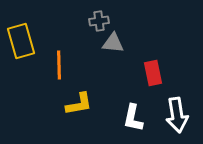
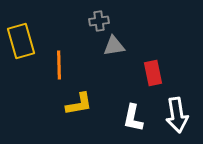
gray triangle: moved 1 px right, 3 px down; rotated 15 degrees counterclockwise
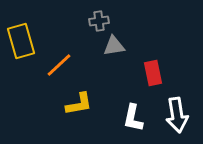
orange line: rotated 48 degrees clockwise
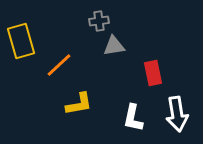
white arrow: moved 1 px up
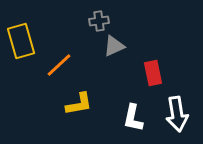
gray triangle: rotated 15 degrees counterclockwise
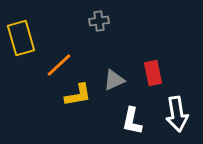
yellow rectangle: moved 3 px up
gray triangle: moved 34 px down
yellow L-shape: moved 1 px left, 9 px up
white L-shape: moved 1 px left, 3 px down
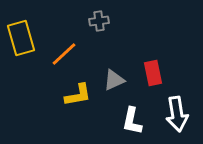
orange line: moved 5 px right, 11 px up
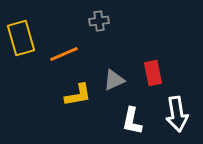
orange line: rotated 20 degrees clockwise
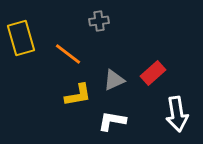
orange line: moved 4 px right; rotated 60 degrees clockwise
red rectangle: rotated 60 degrees clockwise
white L-shape: moved 20 px left; rotated 88 degrees clockwise
